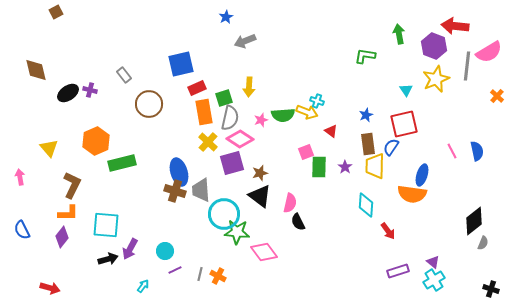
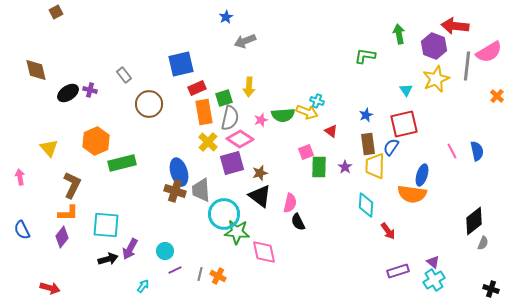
pink diamond at (264, 252): rotated 24 degrees clockwise
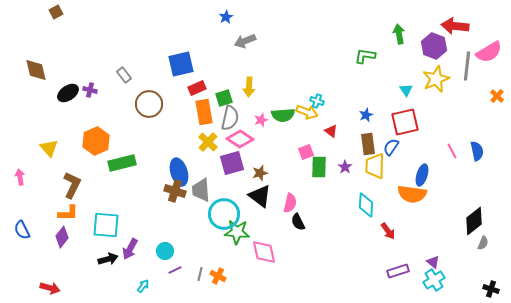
red square at (404, 124): moved 1 px right, 2 px up
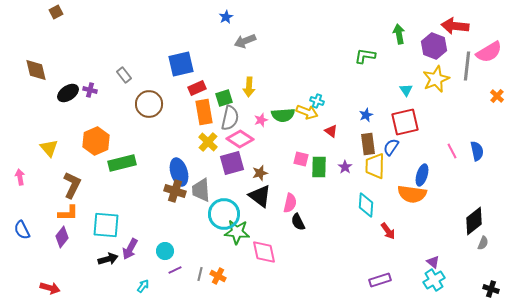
pink square at (306, 152): moved 5 px left, 7 px down; rotated 35 degrees clockwise
purple rectangle at (398, 271): moved 18 px left, 9 px down
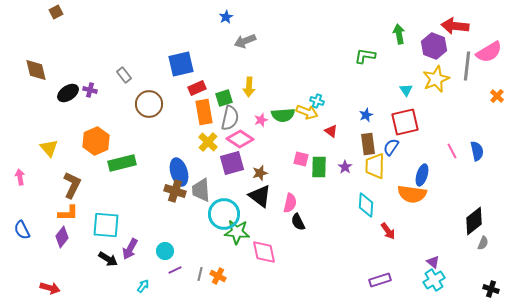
black arrow at (108, 259): rotated 48 degrees clockwise
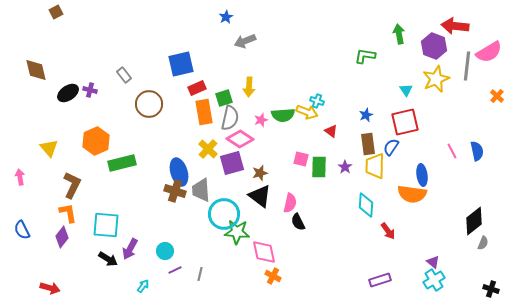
yellow cross at (208, 142): moved 7 px down
blue ellipse at (422, 175): rotated 25 degrees counterclockwise
orange L-shape at (68, 213): rotated 100 degrees counterclockwise
orange cross at (218, 276): moved 55 px right
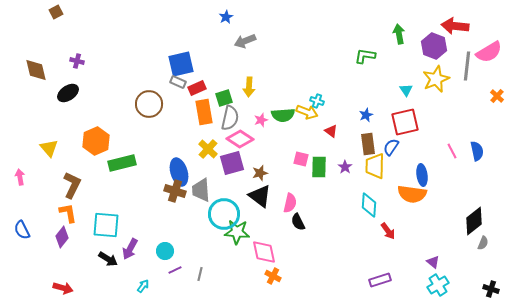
gray rectangle at (124, 75): moved 54 px right, 7 px down; rotated 28 degrees counterclockwise
purple cross at (90, 90): moved 13 px left, 29 px up
cyan diamond at (366, 205): moved 3 px right
cyan cross at (434, 280): moved 4 px right, 5 px down
red arrow at (50, 288): moved 13 px right
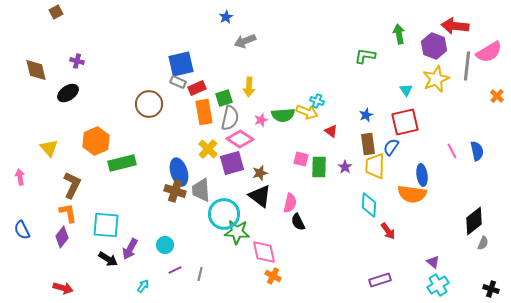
cyan circle at (165, 251): moved 6 px up
